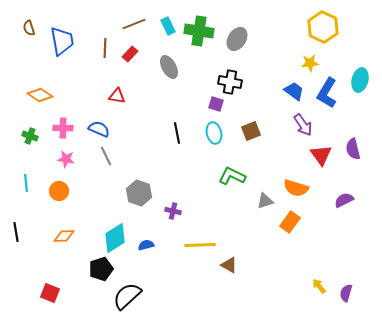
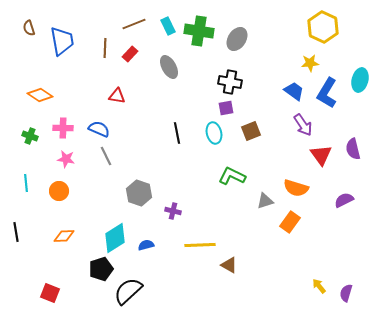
purple square at (216, 104): moved 10 px right, 4 px down; rotated 28 degrees counterclockwise
black semicircle at (127, 296): moved 1 px right, 5 px up
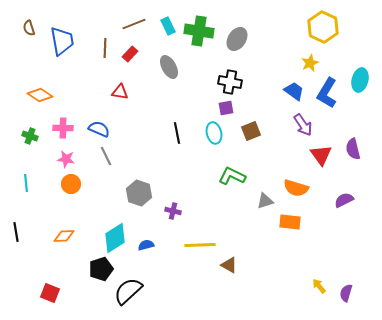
yellow star at (310, 63): rotated 18 degrees counterclockwise
red triangle at (117, 96): moved 3 px right, 4 px up
orange circle at (59, 191): moved 12 px right, 7 px up
orange rectangle at (290, 222): rotated 60 degrees clockwise
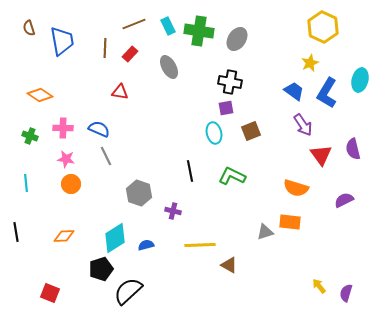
black line at (177, 133): moved 13 px right, 38 px down
gray triangle at (265, 201): moved 31 px down
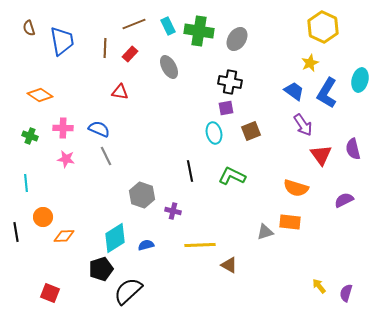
orange circle at (71, 184): moved 28 px left, 33 px down
gray hexagon at (139, 193): moved 3 px right, 2 px down
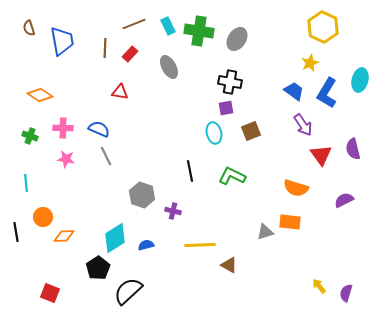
black pentagon at (101, 269): moved 3 px left, 1 px up; rotated 15 degrees counterclockwise
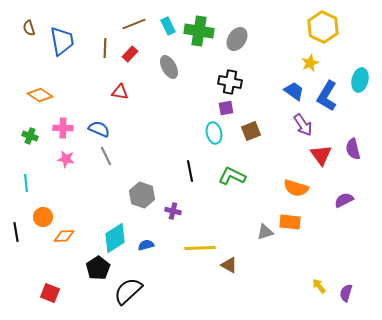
blue L-shape at (327, 93): moved 3 px down
yellow line at (200, 245): moved 3 px down
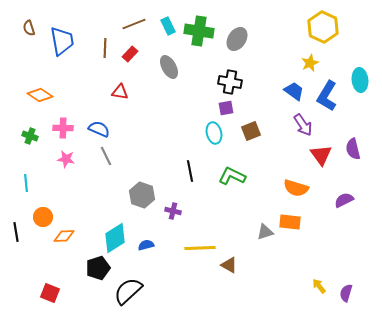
cyan ellipse at (360, 80): rotated 20 degrees counterclockwise
black pentagon at (98, 268): rotated 15 degrees clockwise
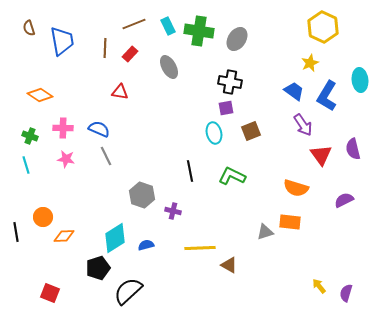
cyan line at (26, 183): moved 18 px up; rotated 12 degrees counterclockwise
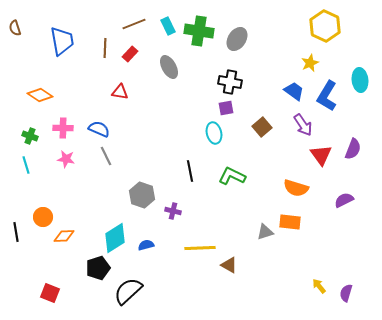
yellow hexagon at (323, 27): moved 2 px right, 1 px up
brown semicircle at (29, 28): moved 14 px left
brown square at (251, 131): moved 11 px right, 4 px up; rotated 18 degrees counterclockwise
purple semicircle at (353, 149): rotated 145 degrees counterclockwise
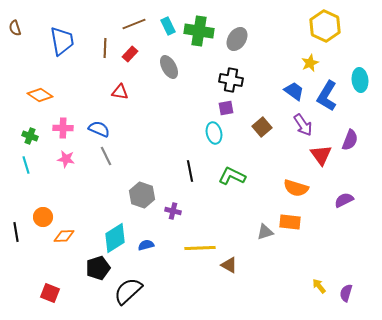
black cross at (230, 82): moved 1 px right, 2 px up
purple semicircle at (353, 149): moved 3 px left, 9 px up
